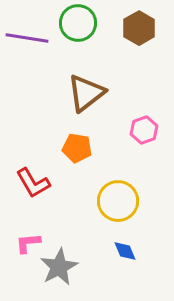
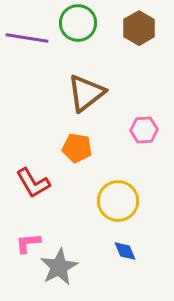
pink hexagon: rotated 16 degrees clockwise
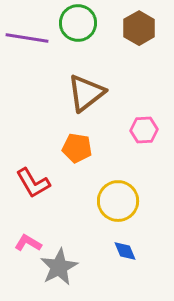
pink L-shape: rotated 36 degrees clockwise
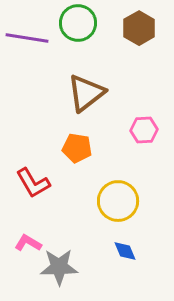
gray star: rotated 27 degrees clockwise
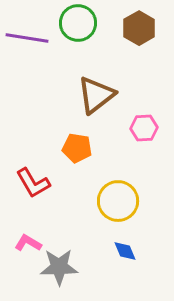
brown triangle: moved 10 px right, 2 px down
pink hexagon: moved 2 px up
